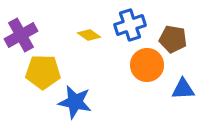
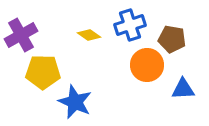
brown pentagon: moved 1 px left
blue star: rotated 12 degrees clockwise
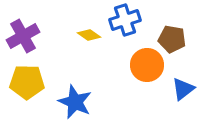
blue cross: moved 5 px left, 5 px up
purple cross: moved 2 px right, 1 px down
yellow pentagon: moved 16 px left, 10 px down
blue triangle: rotated 35 degrees counterclockwise
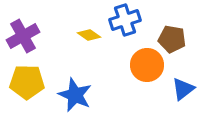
blue star: moved 7 px up
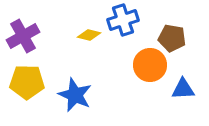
blue cross: moved 2 px left
yellow diamond: rotated 20 degrees counterclockwise
brown pentagon: moved 1 px up
orange circle: moved 3 px right
blue triangle: rotated 35 degrees clockwise
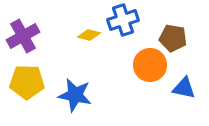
brown pentagon: moved 1 px right
blue triangle: moved 1 px right, 1 px up; rotated 15 degrees clockwise
blue star: rotated 12 degrees counterclockwise
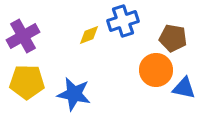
blue cross: moved 1 px down
yellow diamond: rotated 35 degrees counterclockwise
orange circle: moved 6 px right, 5 px down
blue star: moved 1 px left, 1 px up
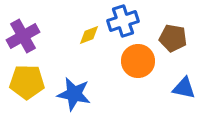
orange circle: moved 18 px left, 9 px up
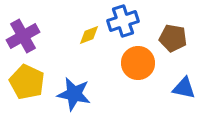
orange circle: moved 2 px down
yellow pentagon: rotated 24 degrees clockwise
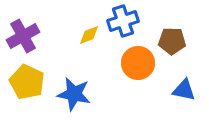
brown pentagon: moved 1 px left, 3 px down; rotated 8 degrees counterclockwise
blue triangle: moved 2 px down
